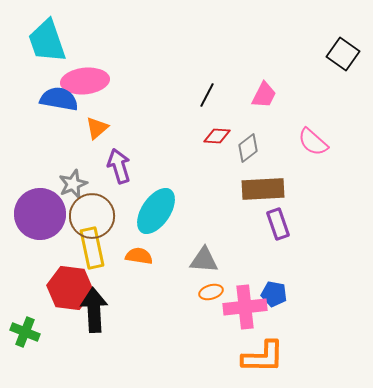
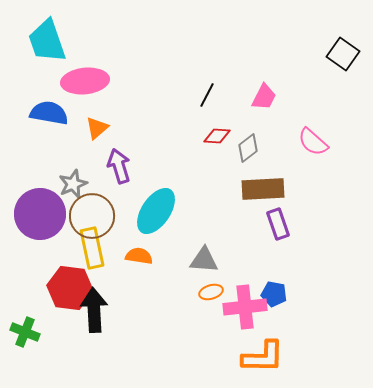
pink trapezoid: moved 2 px down
blue semicircle: moved 10 px left, 14 px down
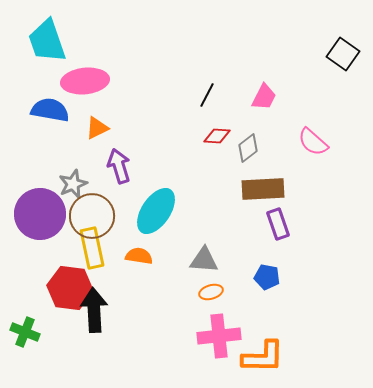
blue semicircle: moved 1 px right, 3 px up
orange triangle: rotated 15 degrees clockwise
blue pentagon: moved 7 px left, 17 px up
pink cross: moved 26 px left, 29 px down
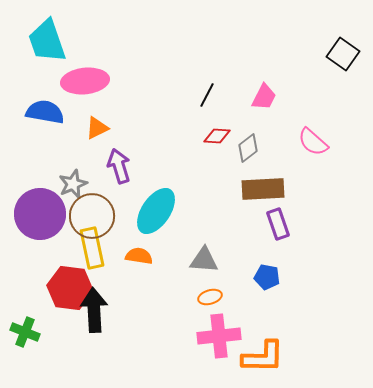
blue semicircle: moved 5 px left, 2 px down
orange ellipse: moved 1 px left, 5 px down
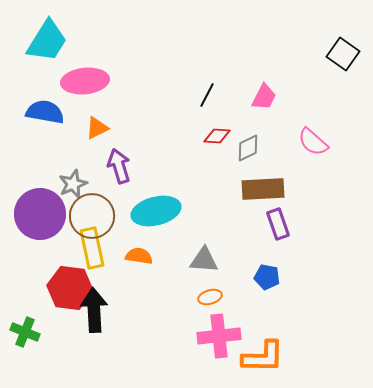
cyan trapezoid: rotated 129 degrees counterclockwise
gray diamond: rotated 12 degrees clockwise
cyan ellipse: rotated 42 degrees clockwise
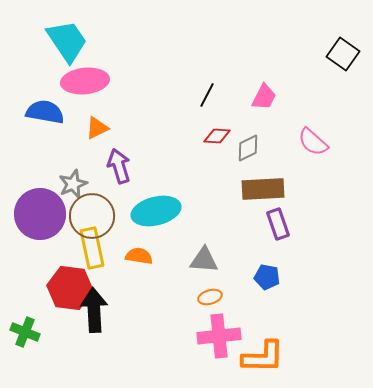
cyan trapezoid: moved 20 px right; rotated 66 degrees counterclockwise
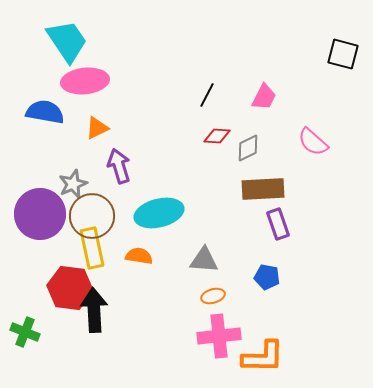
black square: rotated 20 degrees counterclockwise
cyan ellipse: moved 3 px right, 2 px down
orange ellipse: moved 3 px right, 1 px up
